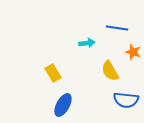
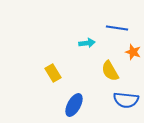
blue ellipse: moved 11 px right
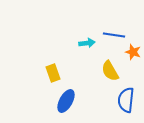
blue line: moved 3 px left, 7 px down
yellow rectangle: rotated 12 degrees clockwise
blue semicircle: rotated 90 degrees clockwise
blue ellipse: moved 8 px left, 4 px up
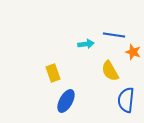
cyan arrow: moved 1 px left, 1 px down
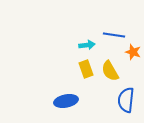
cyan arrow: moved 1 px right, 1 px down
yellow rectangle: moved 33 px right, 4 px up
blue ellipse: rotated 50 degrees clockwise
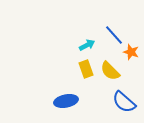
blue line: rotated 40 degrees clockwise
cyan arrow: rotated 21 degrees counterclockwise
orange star: moved 2 px left
yellow semicircle: rotated 15 degrees counterclockwise
blue semicircle: moved 2 px left, 2 px down; rotated 55 degrees counterclockwise
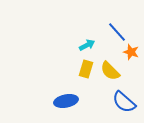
blue line: moved 3 px right, 3 px up
yellow rectangle: rotated 36 degrees clockwise
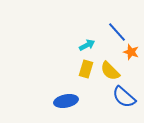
blue semicircle: moved 5 px up
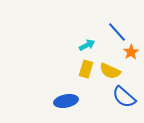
orange star: rotated 21 degrees clockwise
yellow semicircle: rotated 20 degrees counterclockwise
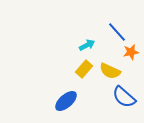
orange star: rotated 21 degrees clockwise
yellow rectangle: moved 2 px left; rotated 24 degrees clockwise
blue ellipse: rotated 30 degrees counterclockwise
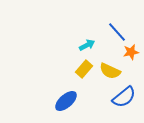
blue semicircle: rotated 80 degrees counterclockwise
